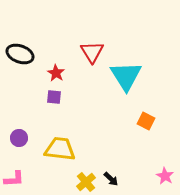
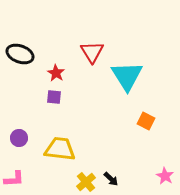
cyan triangle: moved 1 px right
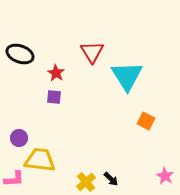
yellow trapezoid: moved 20 px left, 11 px down
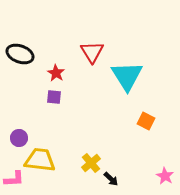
yellow cross: moved 5 px right, 19 px up
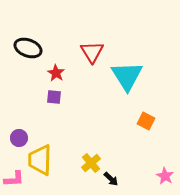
black ellipse: moved 8 px right, 6 px up
yellow trapezoid: rotated 96 degrees counterclockwise
